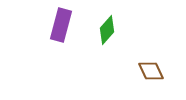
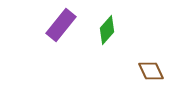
purple rectangle: rotated 24 degrees clockwise
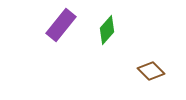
brown diamond: rotated 20 degrees counterclockwise
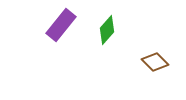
brown diamond: moved 4 px right, 9 px up
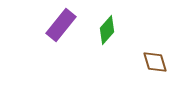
brown diamond: rotated 28 degrees clockwise
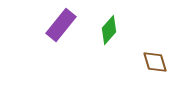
green diamond: moved 2 px right
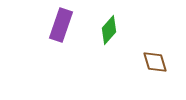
purple rectangle: rotated 20 degrees counterclockwise
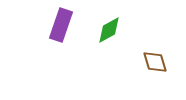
green diamond: rotated 20 degrees clockwise
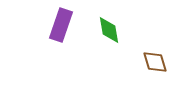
green diamond: rotated 72 degrees counterclockwise
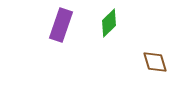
green diamond: moved 7 px up; rotated 56 degrees clockwise
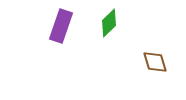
purple rectangle: moved 1 px down
